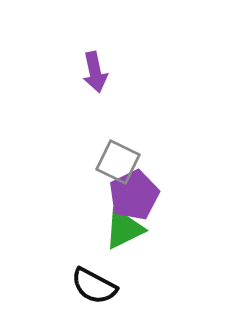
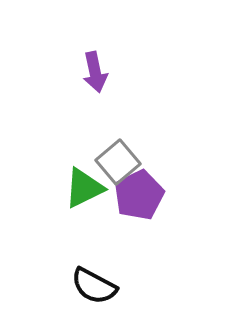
gray square: rotated 24 degrees clockwise
purple pentagon: moved 5 px right
green triangle: moved 40 px left, 41 px up
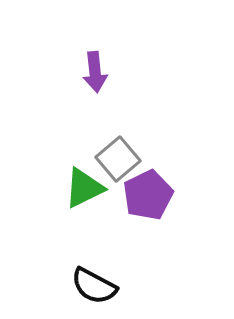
purple arrow: rotated 6 degrees clockwise
gray square: moved 3 px up
purple pentagon: moved 9 px right
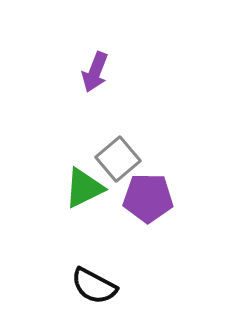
purple arrow: rotated 27 degrees clockwise
purple pentagon: moved 3 px down; rotated 27 degrees clockwise
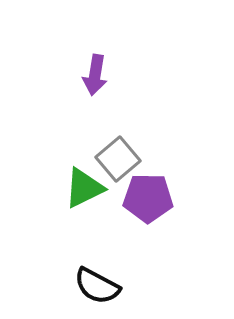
purple arrow: moved 3 px down; rotated 12 degrees counterclockwise
black semicircle: moved 3 px right
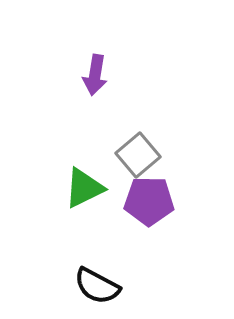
gray square: moved 20 px right, 4 px up
purple pentagon: moved 1 px right, 3 px down
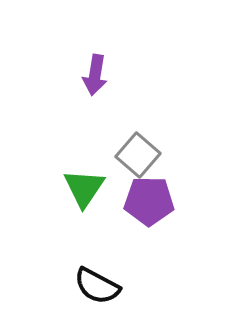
gray square: rotated 9 degrees counterclockwise
green triangle: rotated 30 degrees counterclockwise
